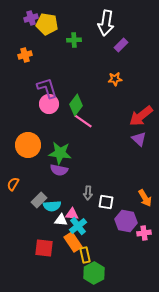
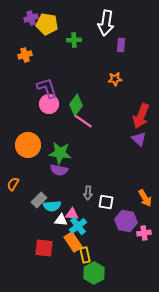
purple rectangle: rotated 40 degrees counterclockwise
red arrow: rotated 30 degrees counterclockwise
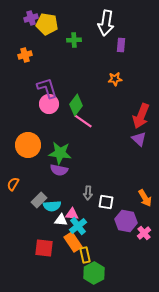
pink cross: rotated 32 degrees counterclockwise
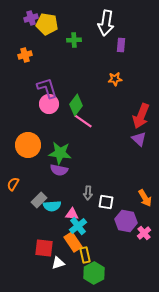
white triangle: moved 3 px left, 43 px down; rotated 24 degrees counterclockwise
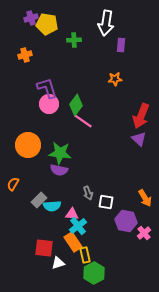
gray arrow: rotated 24 degrees counterclockwise
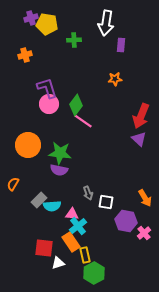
orange rectangle: moved 2 px left
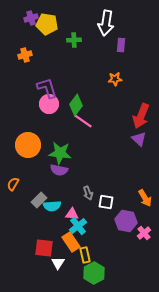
white triangle: rotated 40 degrees counterclockwise
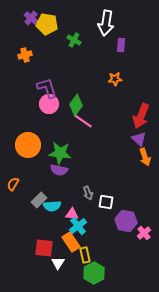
purple cross: rotated 32 degrees counterclockwise
green cross: rotated 32 degrees clockwise
orange arrow: moved 41 px up; rotated 12 degrees clockwise
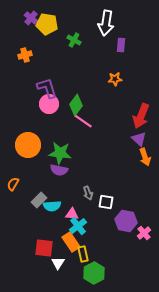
yellow rectangle: moved 2 px left, 1 px up
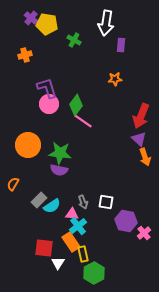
gray arrow: moved 5 px left, 9 px down
cyan semicircle: rotated 30 degrees counterclockwise
